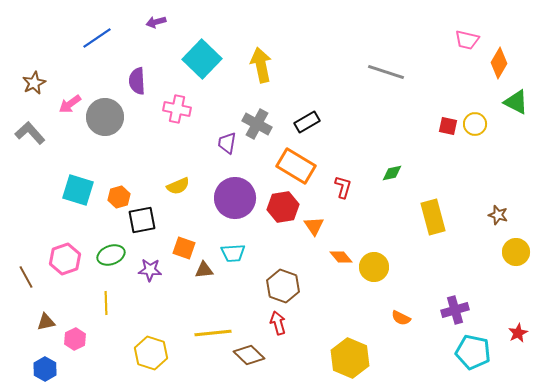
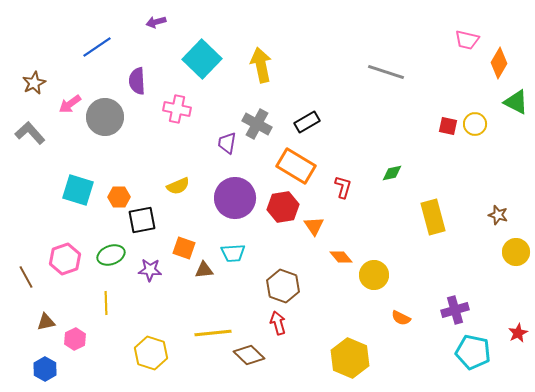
blue line at (97, 38): moved 9 px down
orange hexagon at (119, 197): rotated 15 degrees clockwise
yellow circle at (374, 267): moved 8 px down
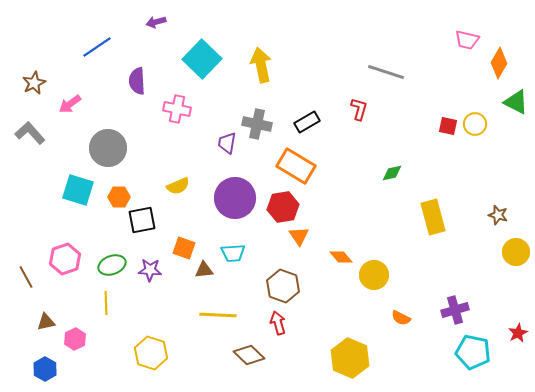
gray circle at (105, 117): moved 3 px right, 31 px down
gray cross at (257, 124): rotated 16 degrees counterclockwise
red L-shape at (343, 187): moved 16 px right, 78 px up
orange triangle at (314, 226): moved 15 px left, 10 px down
green ellipse at (111, 255): moved 1 px right, 10 px down
yellow line at (213, 333): moved 5 px right, 18 px up; rotated 9 degrees clockwise
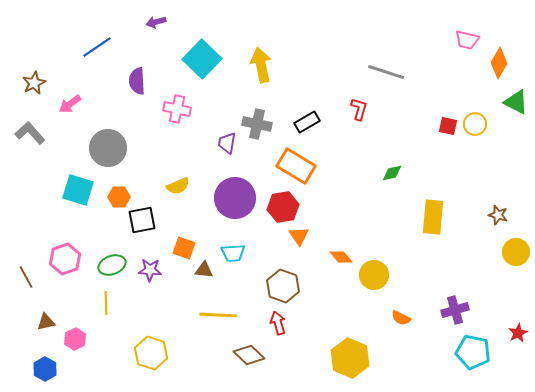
yellow rectangle at (433, 217): rotated 20 degrees clockwise
brown triangle at (204, 270): rotated 12 degrees clockwise
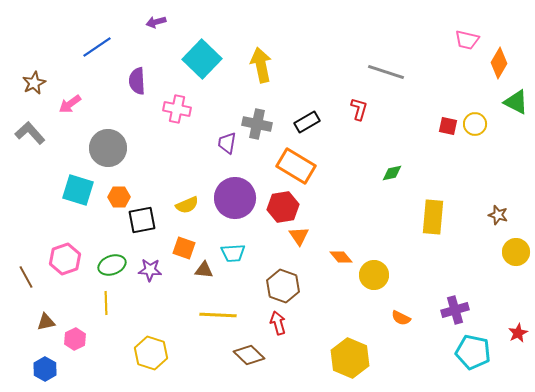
yellow semicircle at (178, 186): moved 9 px right, 19 px down
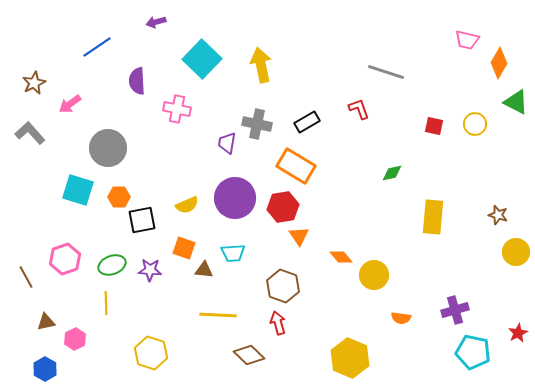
red L-shape at (359, 109): rotated 35 degrees counterclockwise
red square at (448, 126): moved 14 px left
orange semicircle at (401, 318): rotated 18 degrees counterclockwise
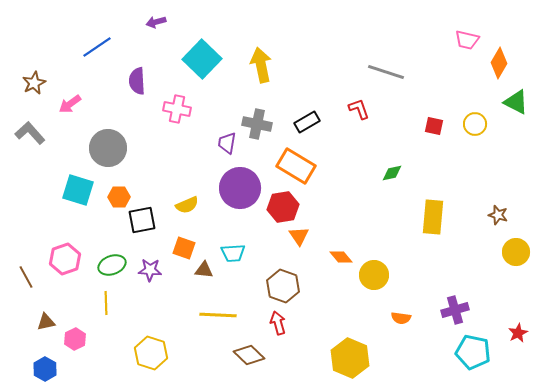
purple circle at (235, 198): moved 5 px right, 10 px up
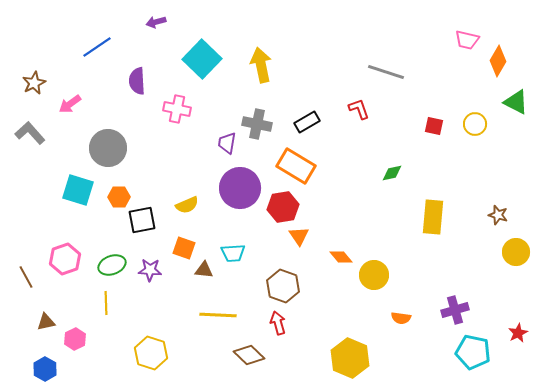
orange diamond at (499, 63): moved 1 px left, 2 px up
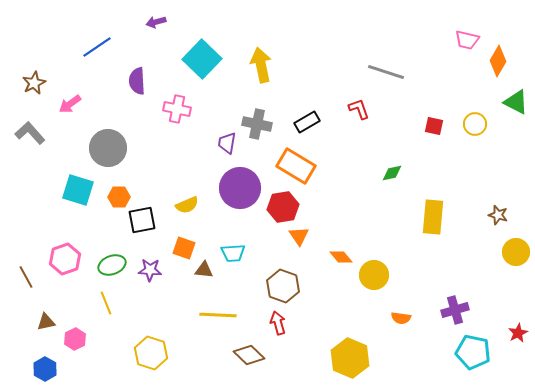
yellow line at (106, 303): rotated 20 degrees counterclockwise
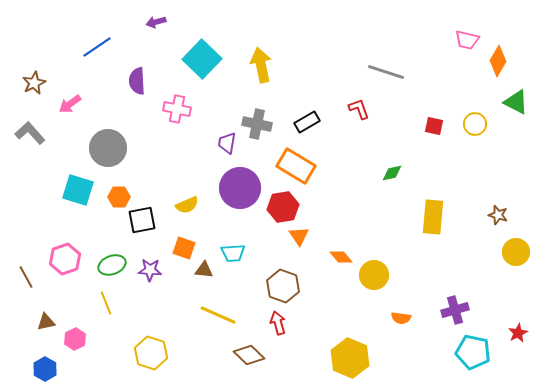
yellow line at (218, 315): rotated 21 degrees clockwise
